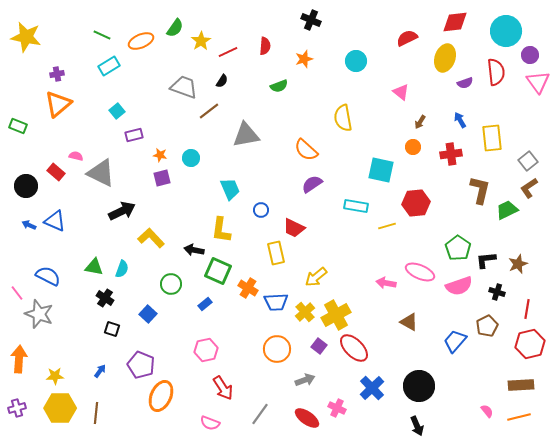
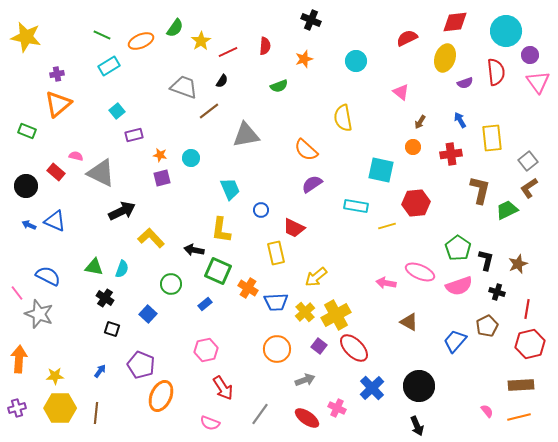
green rectangle at (18, 126): moved 9 px right, 5 px down
black L-shape at (486, 260): rotated 110 degrees clockwise
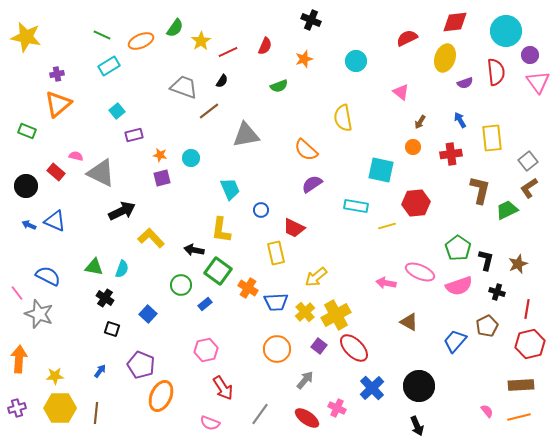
red semicircle at (265, 46): rotated 18 degrees clockwise
green square at (218, 271): rotated 12 degrees clockwise
green circle at (171, 284): moved 10 px right, 1 px down
gray arrow at (305, 380): rotated 30 degrees counterclockwise
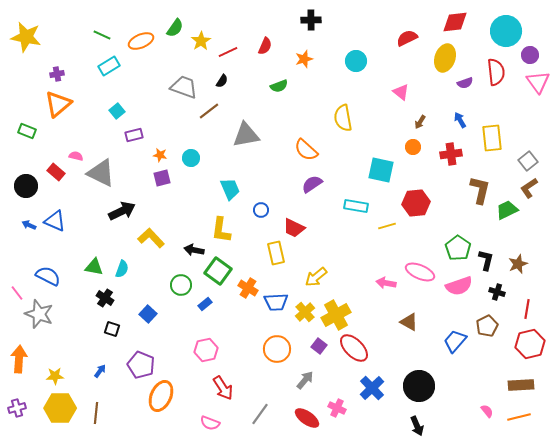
black cross at (311, 20): rotated 24 degrees counterclockwise
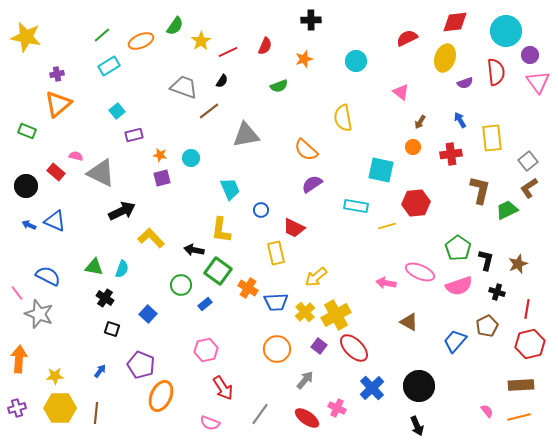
green semicircle at (175, 28): moved 2 px up
green line at (102, 35): rotated 66 degrees counterclockwise
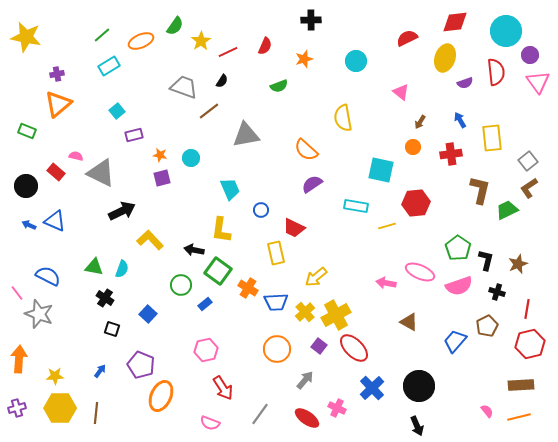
yellow L-shape at (151, 238): moved 1 px left, 2 px down
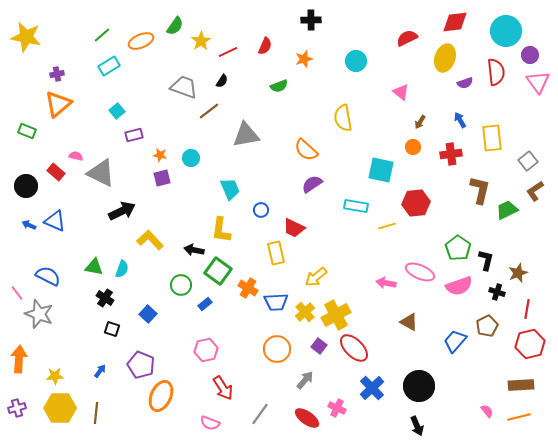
brown L-shape at (529, 188): moved 6 px right, 3 px down
brown star at (518, 264): moved 9 px down
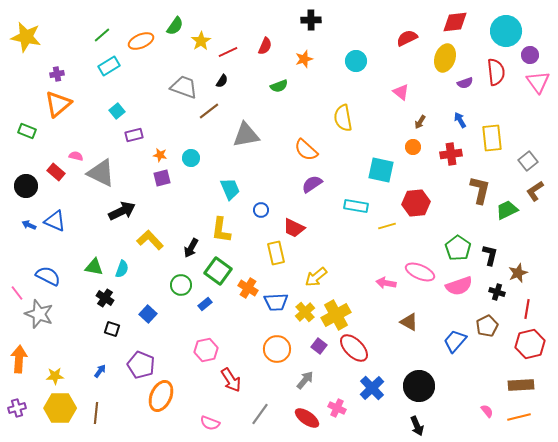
black arrow at (194, 250): moved 3 px left, 2 px up; rotated 72 degrees counterclockwise
black L-shape at (486, 260): moved 4 px right, 5 px up
red arrow at (223, 388): moved 8 px right, 8 px up
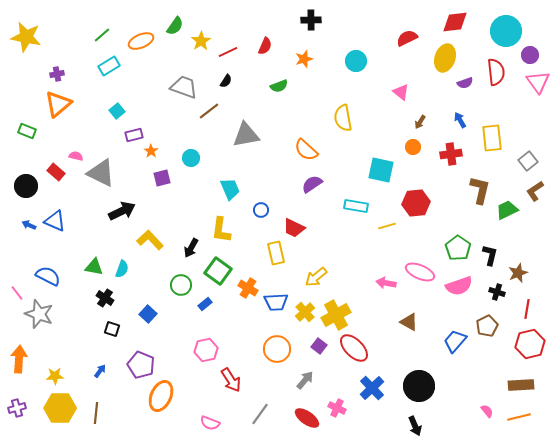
black semicircle at (222, 81): moved 4 px right
orange star at (160, 155): moved 9 px left, 4 px up; rotated 24 degrees clockwise
black arrow at (417, 426): moved 2 px left
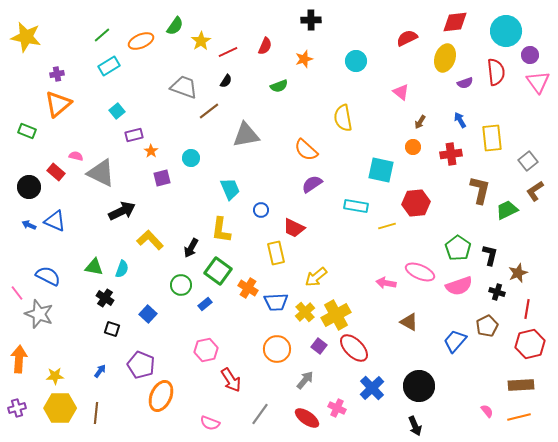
black circle at (26, 186): moved 3 px right, 1 px down
